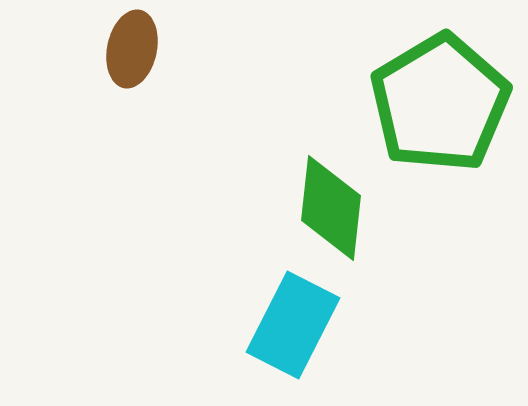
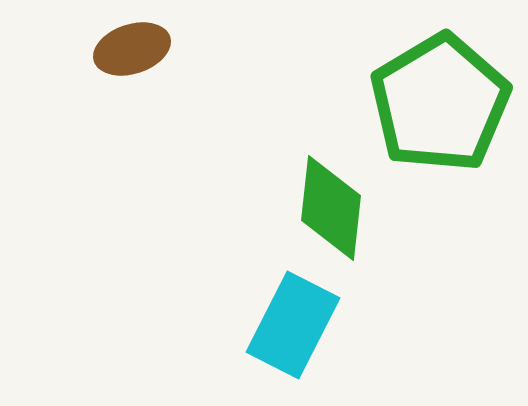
brown ellipse: rotated 60 degrees clockwise
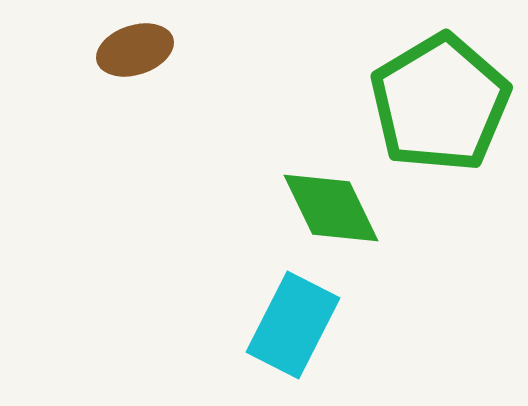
brown ellipse: moved 3 px right, 1 px down
green diamond: rotated 32 degrees counterclockwise
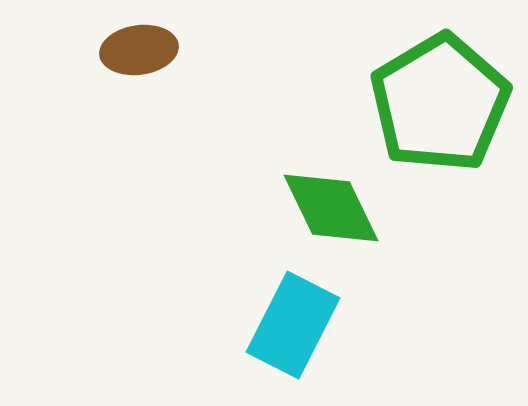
brown ellipse: moved 4 px right; rotated 10 degrees clockwise
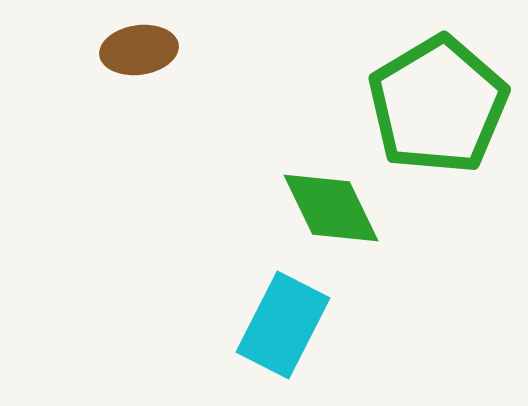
green pentagon: moved 2 px left, 2 px down
cyan rectangle: moved 10 px left
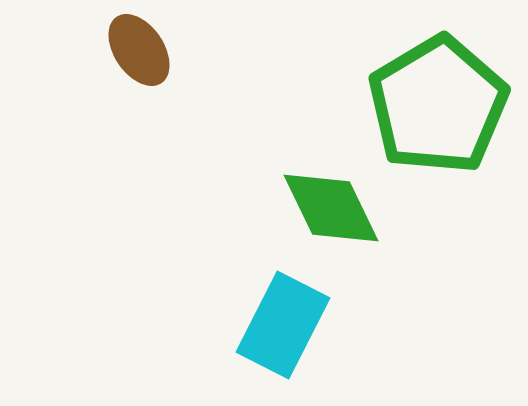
brown ellipse: rotated 64 degrees clockwise
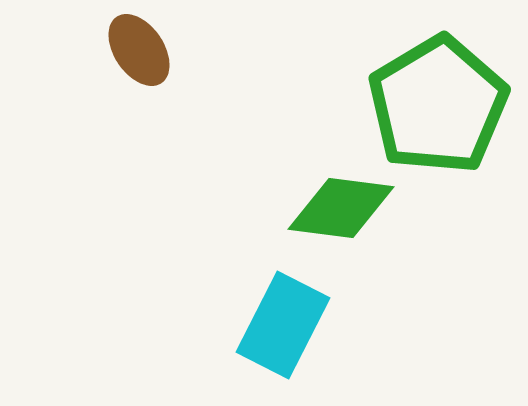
green diamond: moved 10 px right; rotated 57 degrees counterclockwise
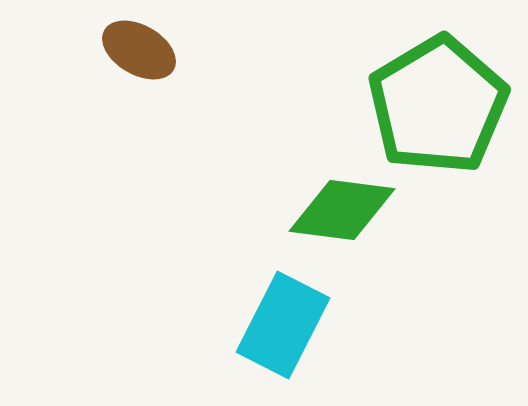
brown ellipse: rotated 26 degrees counterclockwise
green diamond: moved 1 px right, 2 px down
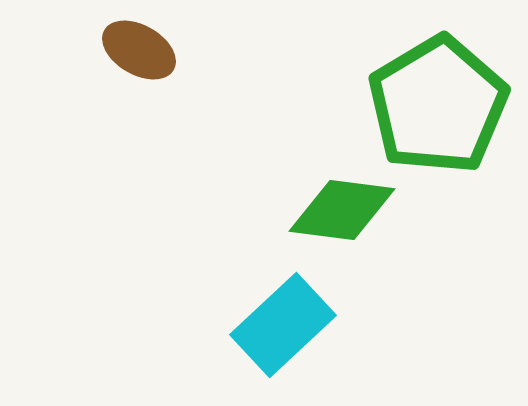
cyan rectangle: rotated 20 degrees clockwise
